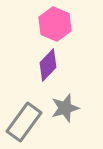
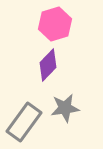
pink hexagon: rotated 20 degrees clockwise
gray star: rotated 8 degrees clockwise
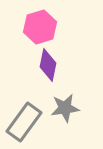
pink hexagon: moved 15 px left, 3 px down
purple diamond: rotated 32 degrees counterclockwise
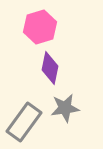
purple diamond: moved 2 px right, 3 px down
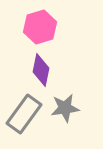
purple diamond: moved 9 px left, 2 px down
gray rectangle: moved 8 px up
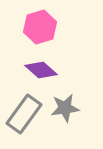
purple diamond: rotated 60 degrees counterclockwise
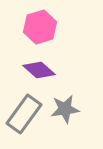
purple diamond: moved 2 px left
gray star: moved 1 px down
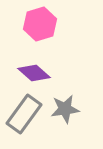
pink hexagon: moved 3 px up
purple diamond: moved 5 px left, 3 px down
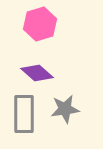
purple diamond: moved 3 px right
gray rectangle: rotated 36 degrees counterclockwise
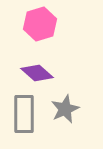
gray star: rotated 16 degrees counterclockwise
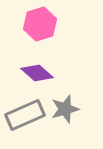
gray star: rotated 8 degrees clockwise
gray rectangle: moved 1 px right, 1 px down; rotated 66 degrees clockwise
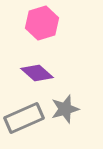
pink hexagon: moved 2 px right, 1 px up
gray rectangle: moved 1 px left, 3 px down
